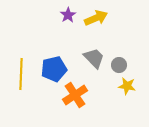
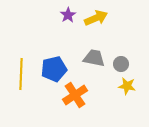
gray trapezoid: rotated 35 degrees counterclockwise
gray circle: moved 2 px right, 1 px up
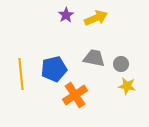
purple star: moved 2 px left
yellow line: rotated 8 degrees counterclockwise
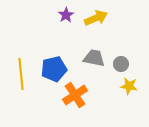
yellow star: moved 2 px right
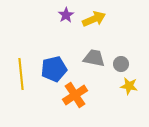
yellow arrow: moved 2 px left, 1 px down
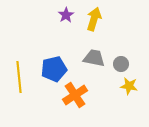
yellow arrow: rotated 50 degrees counterclockwise
yellow line: moved 2 px left, 3 px down
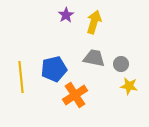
yellow arrow: moved 3 px down
yellow line: moved 2 px right
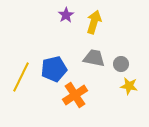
yellow line: rotated 32 degrees clockwise
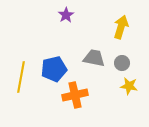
yellow arrow: moved 27 px right, 5 px down
gray circle: moved 1 px right, 1 px up
yellow line: rotated 16 degrees counterclockwise
orange cross: rotated 20 degrees clockwise
